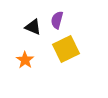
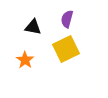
purple semicircle: moved 10 px right, 1 px up
black triangle: rotated 12 degrees counterclockwise
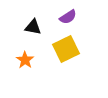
purple semicircle: moved 1 px right, 2 px up; rotated 138 degrees counterclockwise
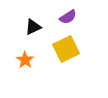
black triangle: rotated 36 degrees counterclockwise
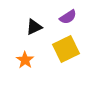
black triangle: moved 1 px right
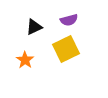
purple semicircle: moved 1 px right, 3 px down; rotated 18 degrees clockwise
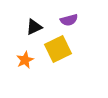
yellow square: moved 8 px left
orange star: rotated 12 degrees clockwise
